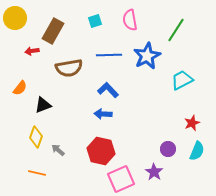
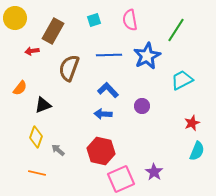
cyan square: moved 1 px left, 1 px up
brown semicircle: rotated 120 degrees clockwise
purple circle: moved 26 px left, 43 px up
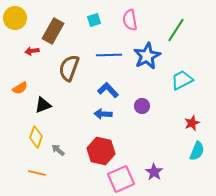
orange semicircle: rotated 21 degrees clockwise
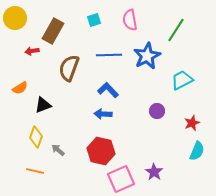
purple circle: moved 15 px right, 5 px down
orange line: moved 2 px left, 2 px up
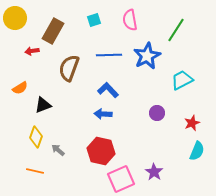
purple circle: moved 2 px down
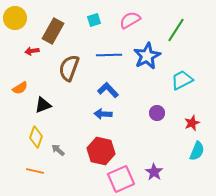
pink semicircle: rotated 70 degrees clockwise
